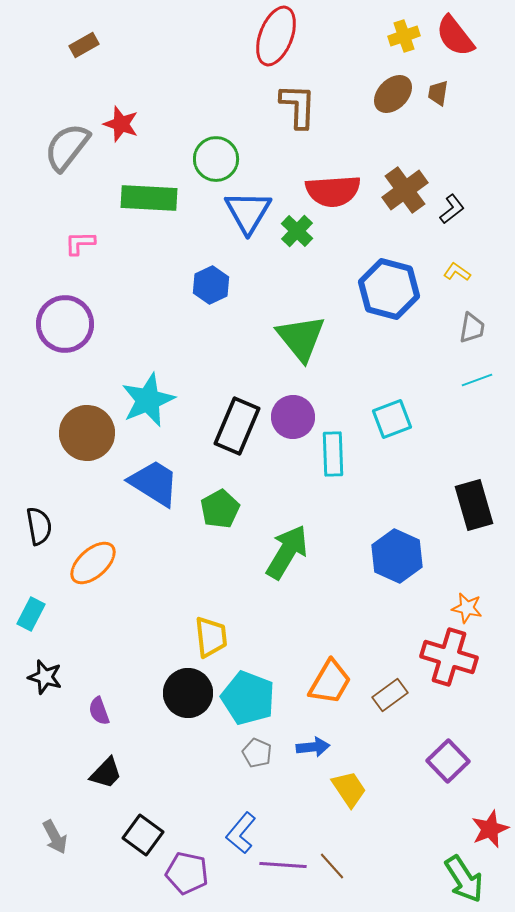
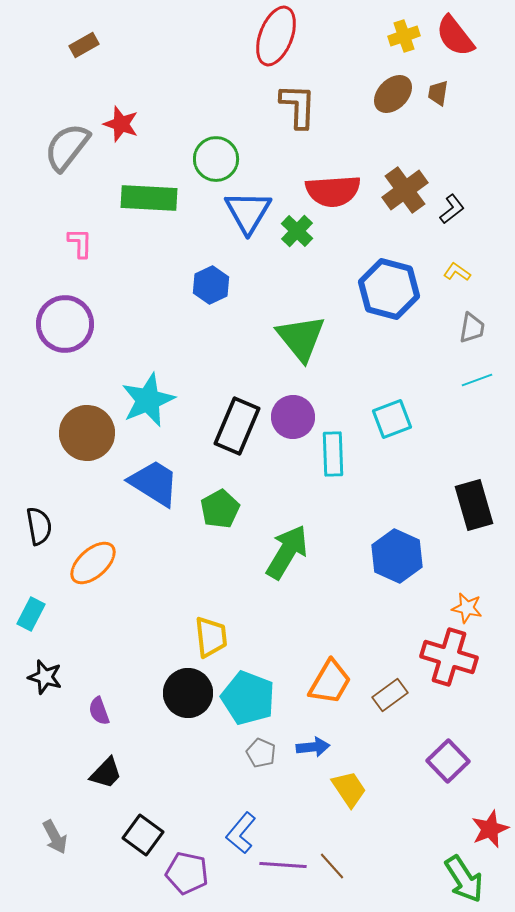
pink L-shape at (80, 243): rotated 92 degrees clockwise
gray pentagon at (257, 753): moved 4 px right
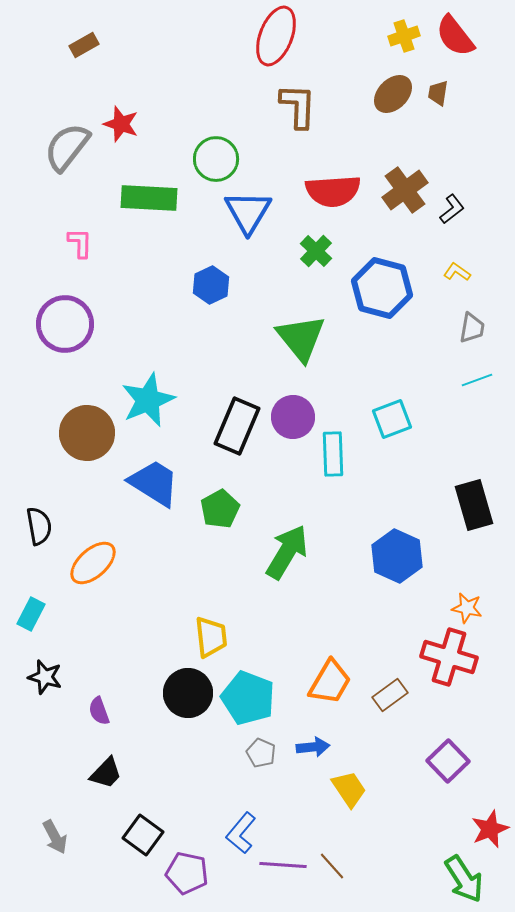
green cross at (297, 231): moved 19 px right, 20 px down
blue hexagon at (389, 289): moved 7 px left, 1 px up
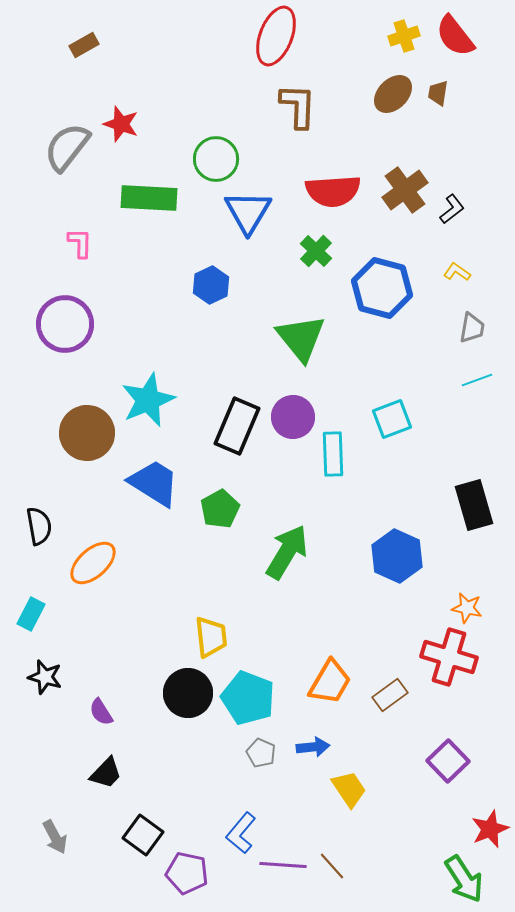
purple semicircle at (99, 711): moved 2 px right, 1 px down; rotated 12 degrees counterclockwise
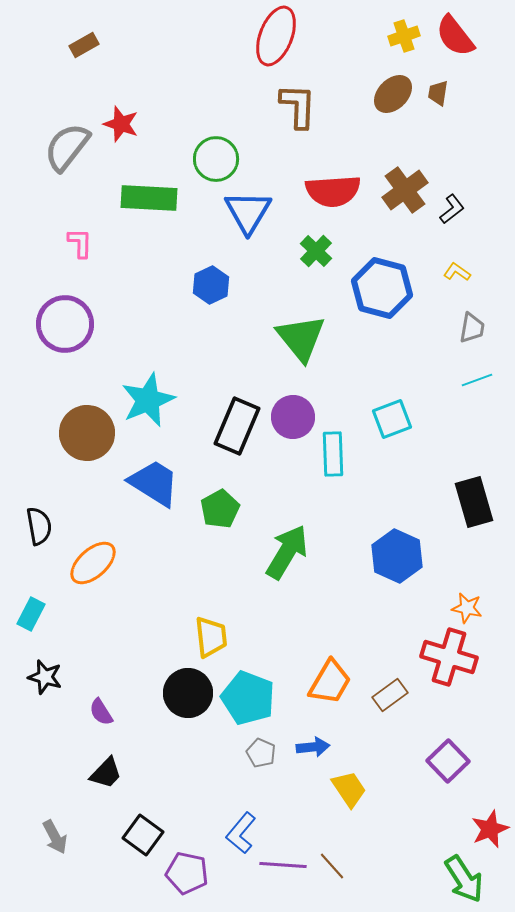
black rectangle at (474, 505): moved 3 px up
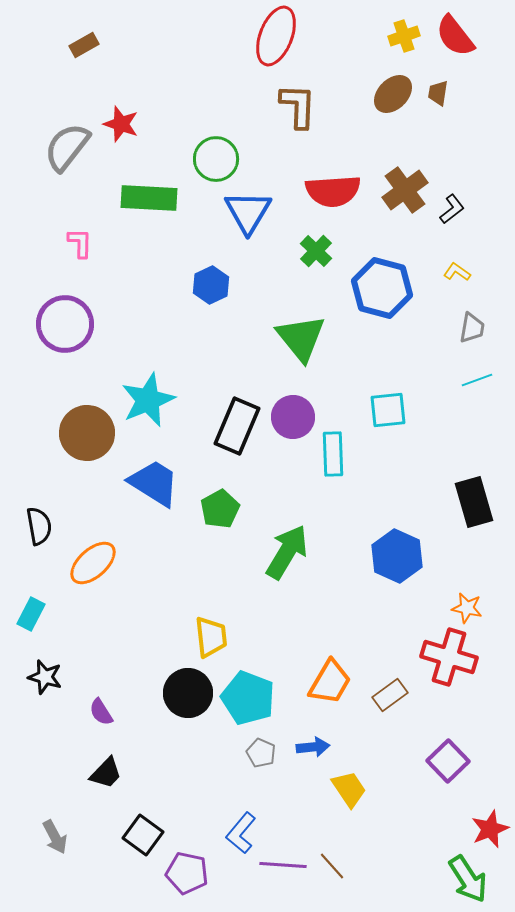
cyan square at (392, 419): moved 4 px left, 9 px up; rotated 15 degrees clockwise
green arrow at (464, 879): moved 4 px right
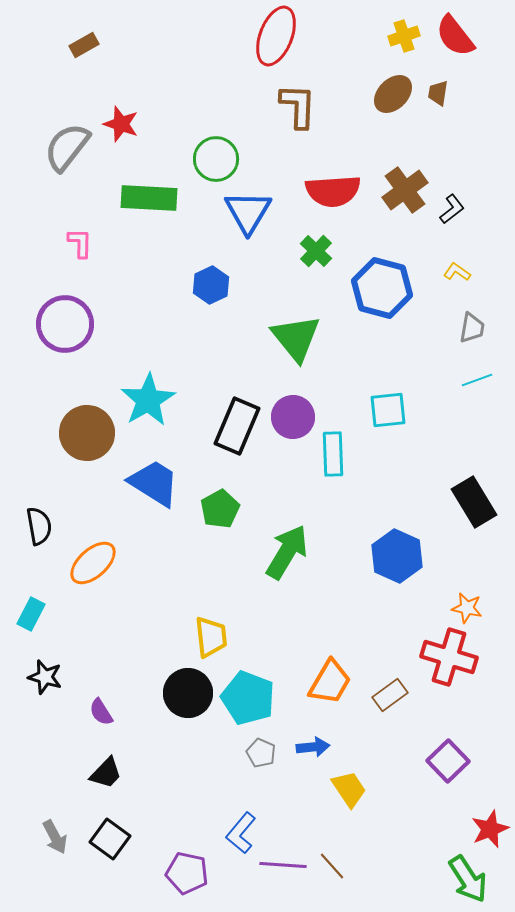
green triangle at (301, 338): moved 5 px left
cyan star at (148, 400): rotated 8 degrees counterclockwise
black rectangle at (474, 502): rotated 15 degrees counterclockwise
black square at (143, 835): moved 33 px left, 4 px down
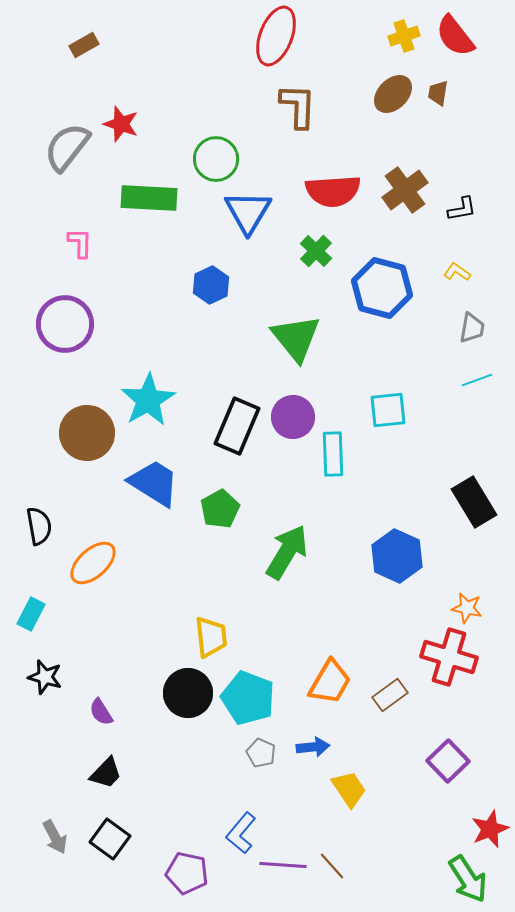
black L-shape at (452, 209): moved 10 px right; rotated 28 degrees clockwise
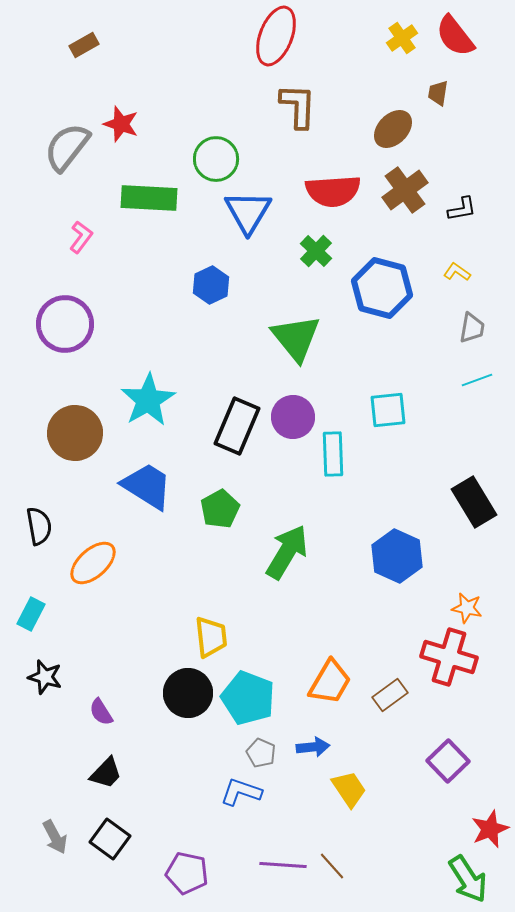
yellow cross at (404, 36): moved 2 px left, 2 px down; rotated 16 degrees counterclockwise
brown ellipse at (393, 94): moved 35 px down
pink L-shape at (80, 243): moved 1 px right, 6 px up; rotated 36 degrees clockwise
brown circle at (87, 433): moved 12 px left
blue trapezoid at (154, 483): moved 7 px left, 3 px down
blue L-shape at (241, 833): moved 41 px up; rotated 69 degrees clockwise
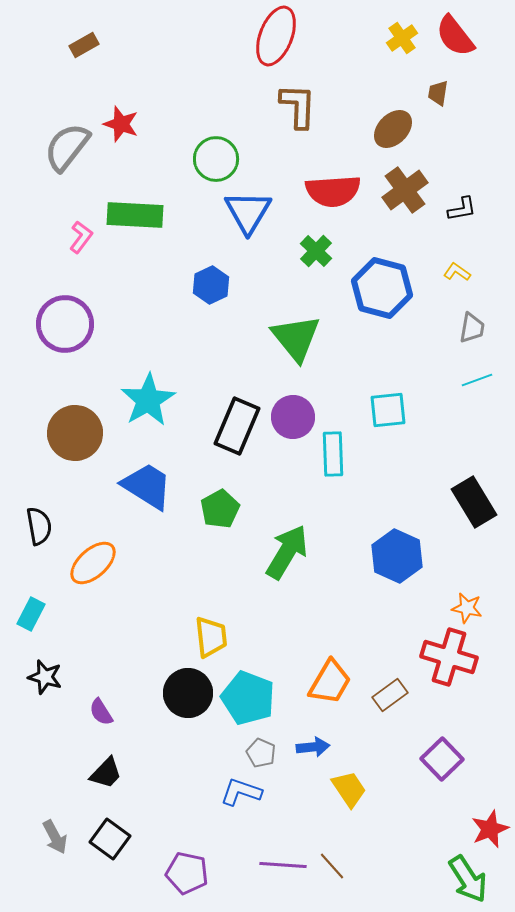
green rectangle at (149, 198): moved 14 px left, 17 px down
purple square at (448, 761): moved 6 px left, 2 px up
